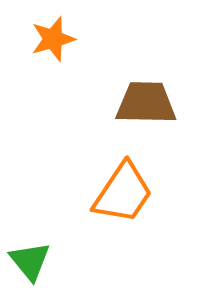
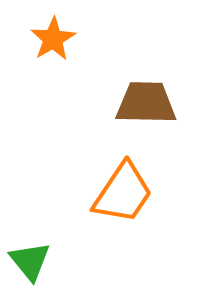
orange star: rotated 15 degrees counterclockwise
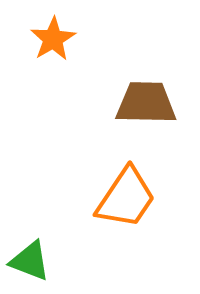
orange trapezoid: moved 3 px right, 5 px down
green triangle: rotated 30 degrees counterclockwise
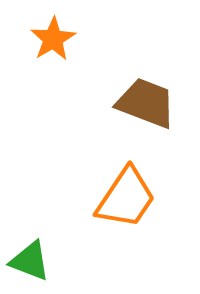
brown trapezoid: rotated 20 degrees clockwise
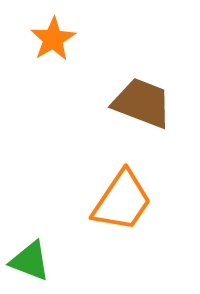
brown trapezoid: moved 4 px left
orange trapezoid: moved 4 px left, 3 px down
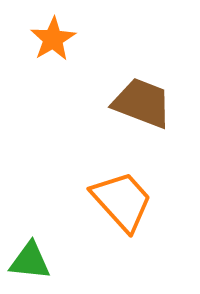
orange trapezoid: rotated 76 degrees counterclockwise
green triangle: rotated 15 degrees counterclockwise
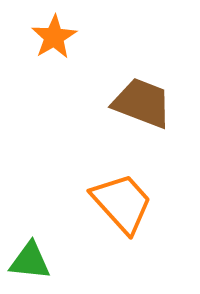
orange star: moved 1 px right, 2 px up
orange trapezoid: moved 2 px down
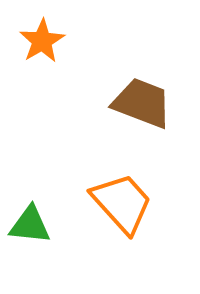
orange star: moved 12 px left, 4 px down
green triangle: moved 36 px up
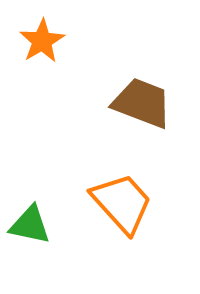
green triangle: rotated 6 degrees clockwise
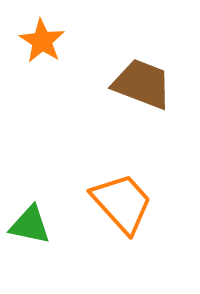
orange star: rotated 9 degrees counterclockwise
brown trapezoid: moved 19 px up
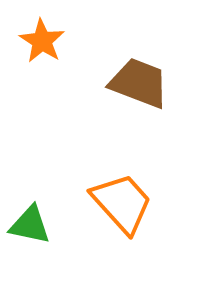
brown trapezoid: moved 3 px left, 1 px up
